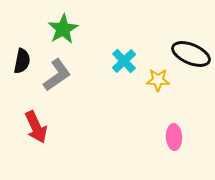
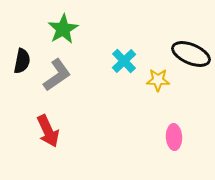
red arrow: moved 12 px right, 4 px down
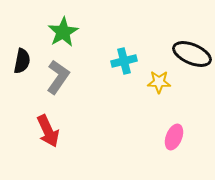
green star: moved 3 px down
black ellipse: moved 1 px right
cyan cross: rotated 30 degrees clockwise
gray L-shape: moved 1 px right, 2 px down; rotated 20 degrees counterclockwise
yellow star: moved 1 px right, 2 px down
pink ellipse: rotated 25 degrees clockwise
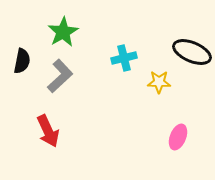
black ellipse: moved 2 px up
cyan cross: moved 3 px up
gray L-shape: moved 2 px right, 1 px up; rotated 12 degrees clockwise
pink ellipse: moved 4 px right
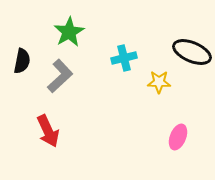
green star: moved 6 px right
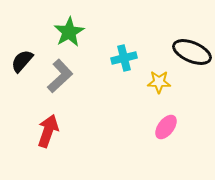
black semicircle: rotated 150 degrees counterclockwise
red arrow: rotated 136 degrees counterclockwise
pink ellipse: moved 12 px left, 10 px up; rotated 15 degrees clockwise
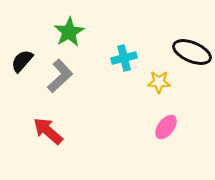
red arrow: rotated 68 degrees counterclockwise
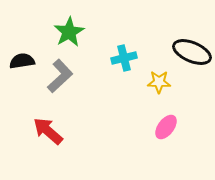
black semicircle: rotated 40 degrees clockwise
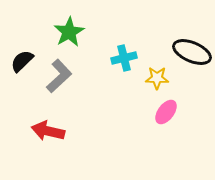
black semicircle: rotated 35 degrees counterclockwise
gray L-shape: moved 1 px left
yellow star: moved 2 px left, 4 px up
pink ellipse: moved 15 px up
red arrow: rotated 28 degrees counterclockwise
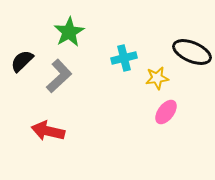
yellow star: rotated 10 degrees counterclockwise
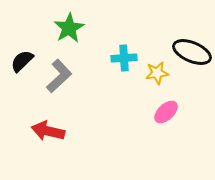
green star: moved 4 px up
cyan cross: rotated 10 degrees clockwise
yellow star: moved 5 px up
pink ellipse: rotated 10 degrees clockwise
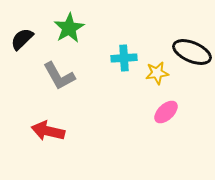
black semicircle: moved 22 px up
gray L-shape: rotated 104 degrees clockwise
